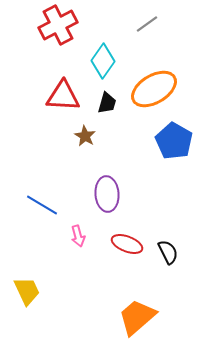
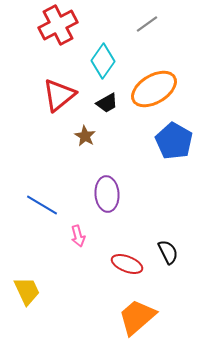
red triangle: moved 4 px left, 1 px up; rotated 42 degrees counterclockwise
black trapezoid: rotated 45 degrees clockwise
red ellipse: moved 20 px down
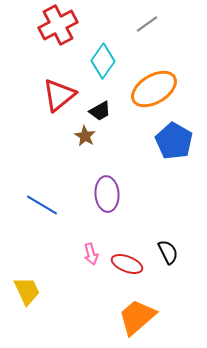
black trapezoid: moved 7 px left, 8 px down
pink arrow: moved 13 px right, 18 px down
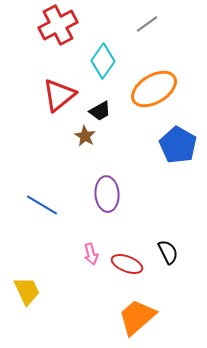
blue pentagon: moved 4 px right, 4 px down
